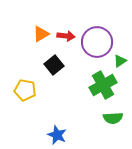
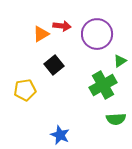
red arrow: moved 4 px left, 10 px up
purple circle: moved 8 px up
yellow pentagon: rotated 20 degrees counterclockwise
green semicircle: moved 3 px right, 1 px down
blue star: moved 3 px right
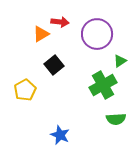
red arrow: moved 2 px left, 4 px up
yellow pentagon: rotated 20 degrees counterclockwise
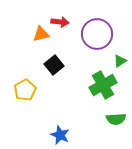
orange triangle: rotated 18 degrees clockwise
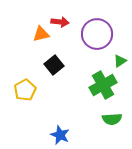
green semicircle: moved 4 px left
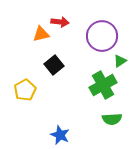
purple circle: moved 5 px right, 2 px down
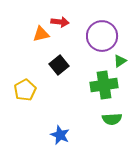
black square: moved 5 px right
green cross: moved 1 px right; rotated 20 degrees clockwise
